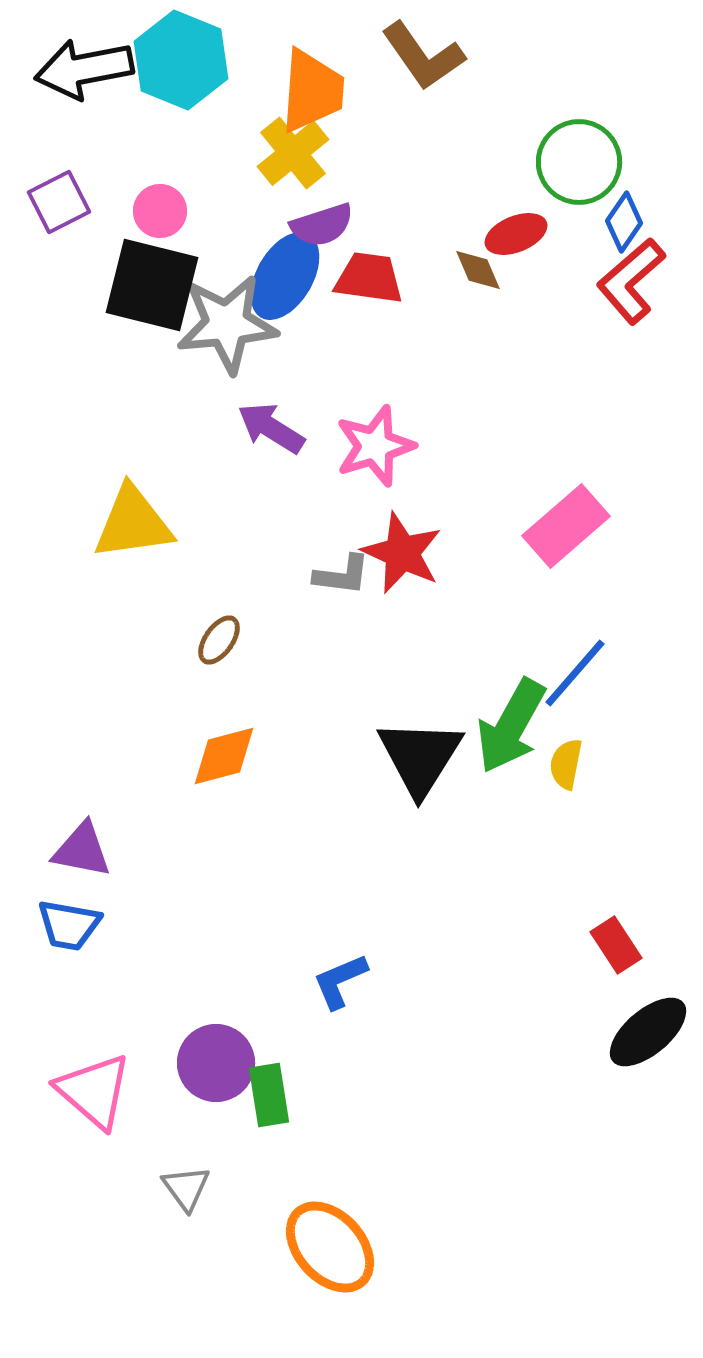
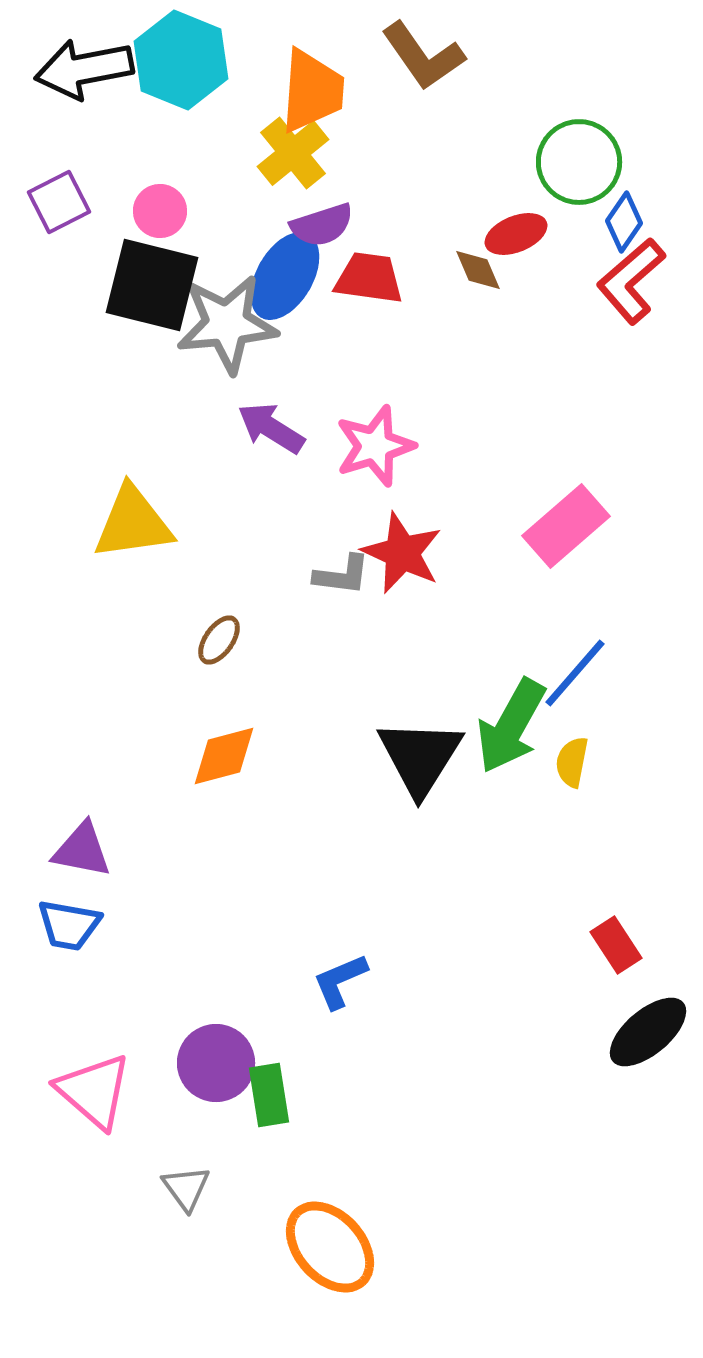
yellow semicircle: moved 6 px right, 2 px up
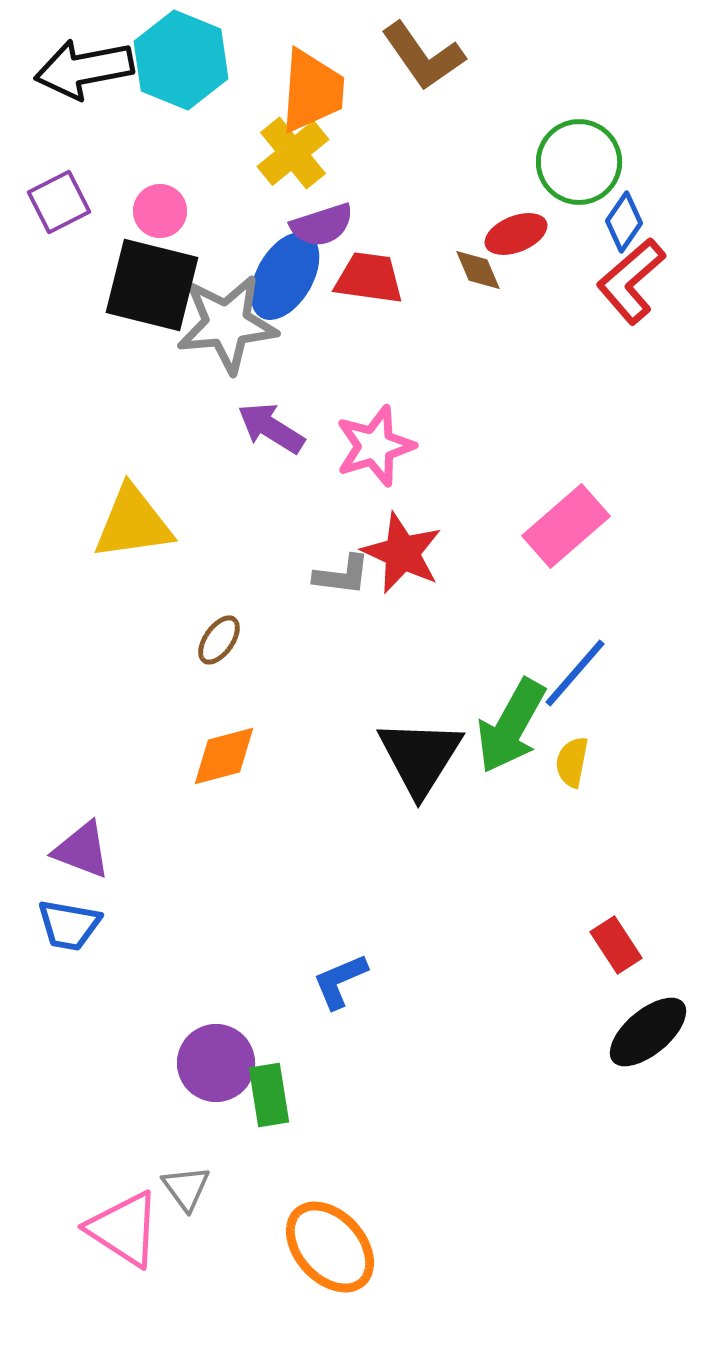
purple triangle: rotated 10 degrees clockwise
pink triangle: moved 30 px right, 138 px down; rotated 8 degrees counterclockwise
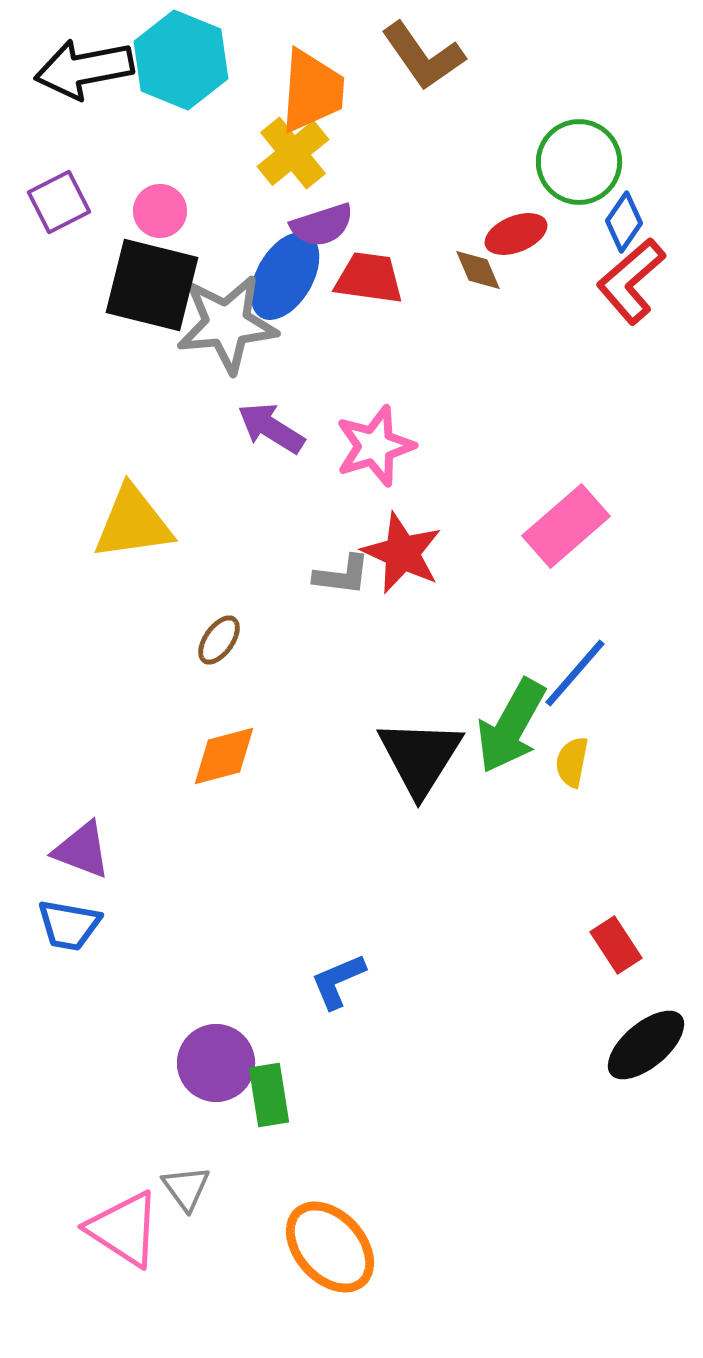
blue L-shape: moved 2 px left
black ellipse: moved 2 px left, 13 px down
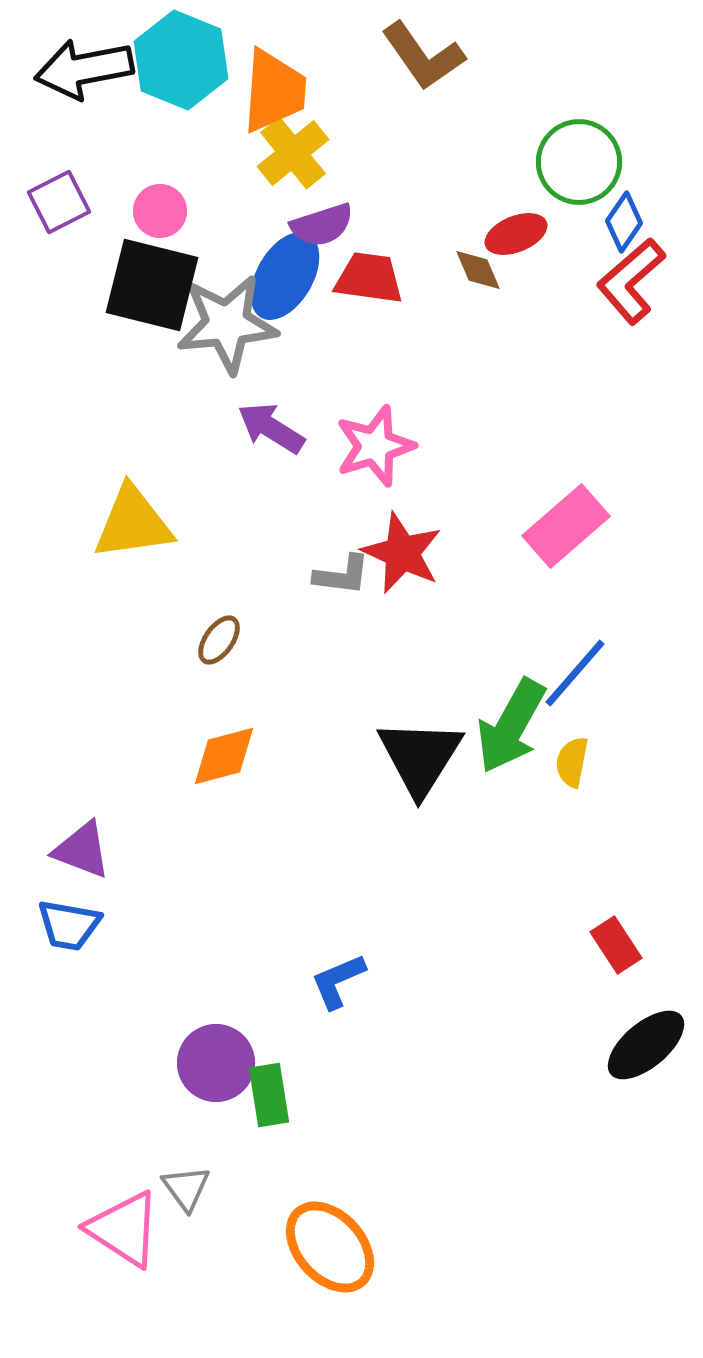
orange trapezoid: moved 38 px left
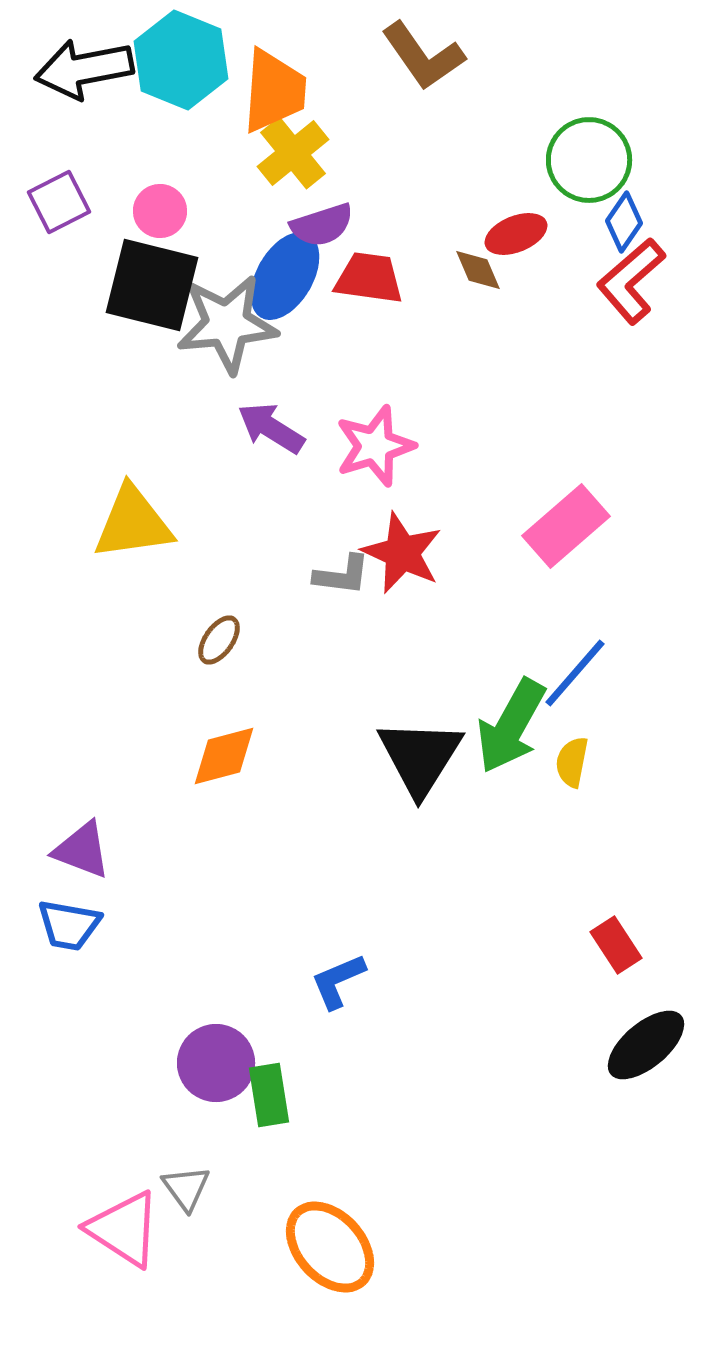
green circle: moved 10 px right, 2 px up
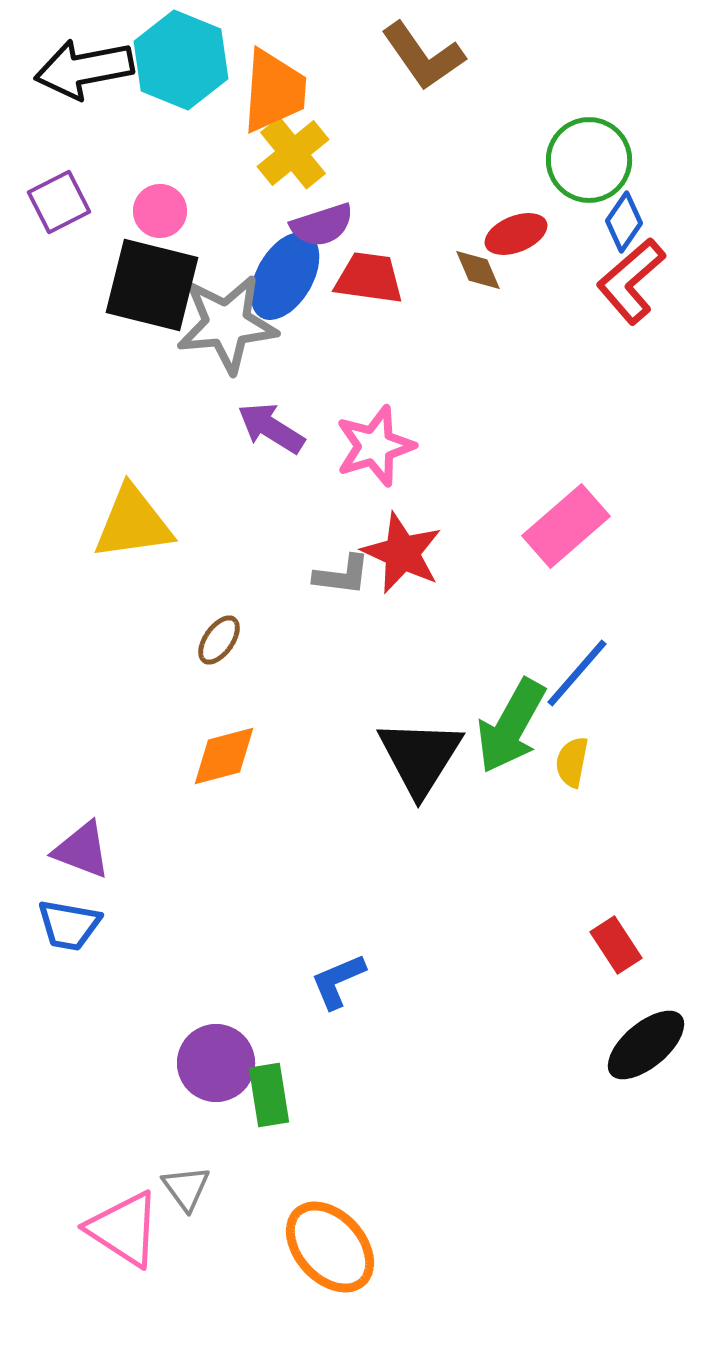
blue line: moved 2 px right
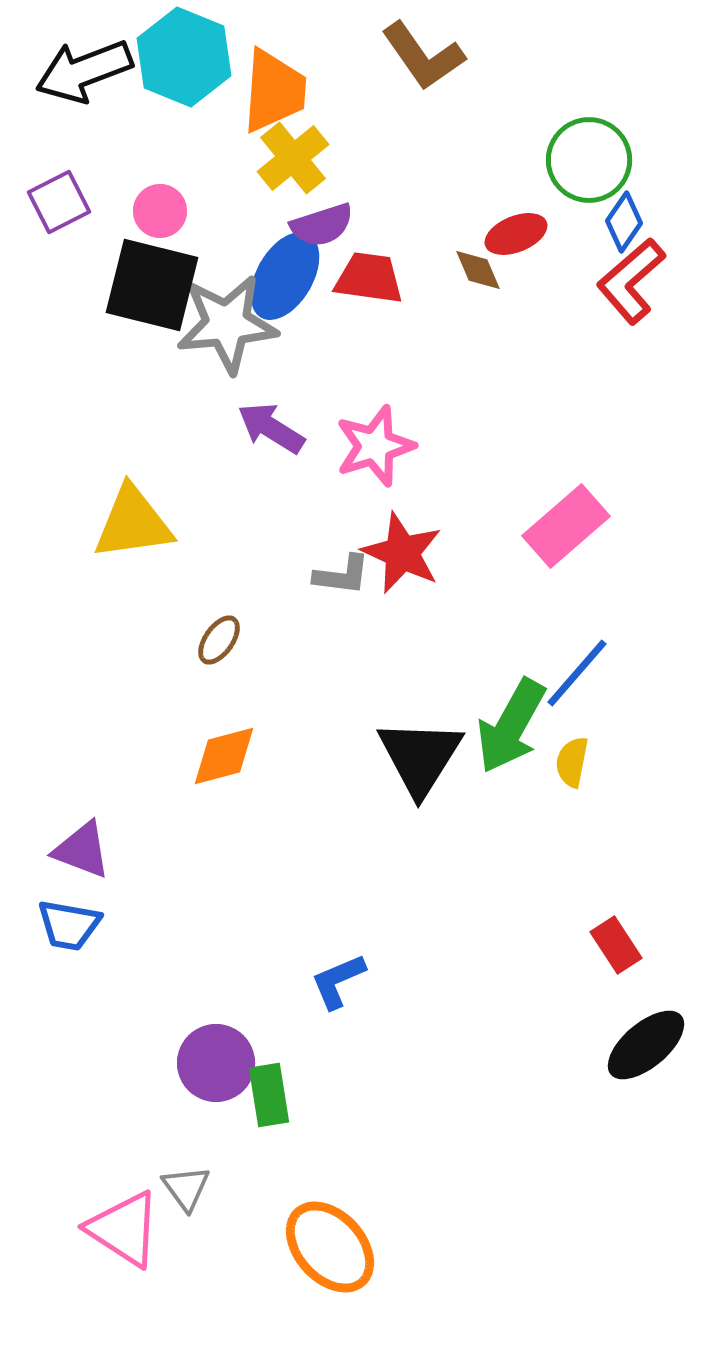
cyan hexagon: moved 3 px right, 3 px up
black arrow: moved 2 px down; rotated 10 degrees counterclockwise
yellow cross: moved 5 px down
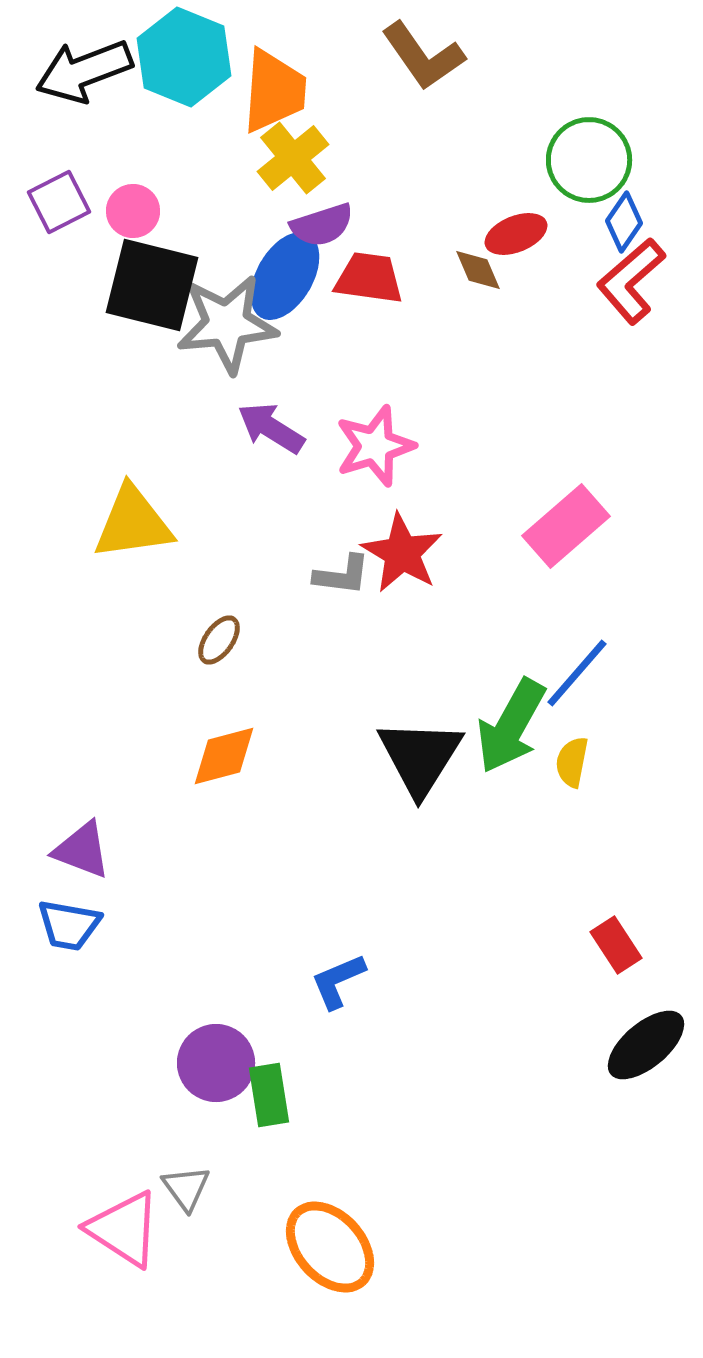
pink circle: moved 27 px left
red star: rotated 6 degrees clockwise
